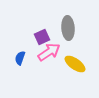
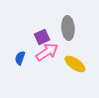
pink arrow: moved 2 px left
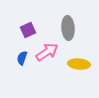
purple square: moved 14 px left, 7 px up
blue semicircle: moved 2 px right
yellow ellipse: moved 4 px right; rotated 30 degrees counterclockwise
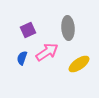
yellow ellipse: rotated 40 degrees counterclockwise
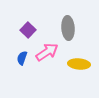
purple square: rotated 21 degrees counterclockwise
yellow ellipse: rotated 40 degrees clockwise
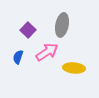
gray ellipse: moved 6 px left, 3 px up; rotated 15 degrees clockwise
blue semicircle: moved 4 px left, 1 px up
yellow ellipse: moved 5 px left, 4 px down
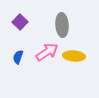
gray ellipse: rotated 15 degrees counterclockwise
purple square: moved 8 px left, 8 px up
yellow ellipse: moved 12 px up
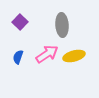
pink arrow: moved 2 px down
yellow ellipse: rotated 20 degrees counterclockwise
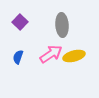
pink arrow: moved 4 px right
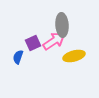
purple square: moved 13 px right, 21 px down; rotated 21 degrees clockwise
pink arrow: moved 3 px right, 13 px up
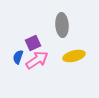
pink arrow: moved 17 px left, 19 px down
